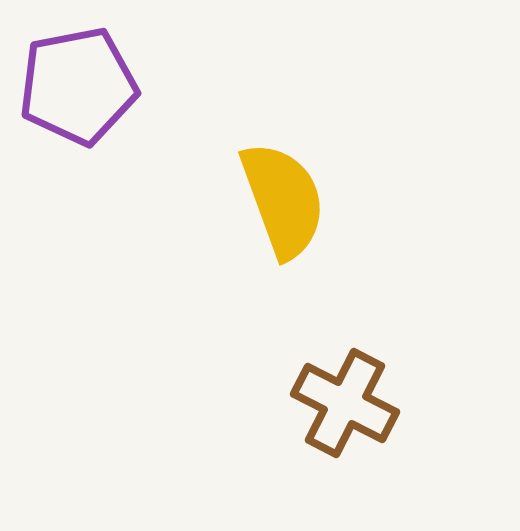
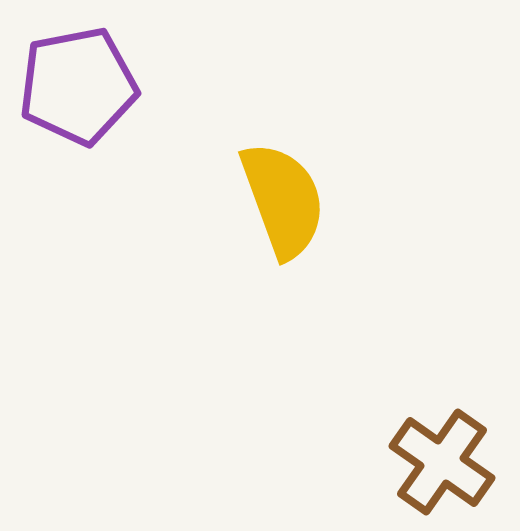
brown cross: moved 97 px right, 59 px down; rotated 8 degrees clockwise
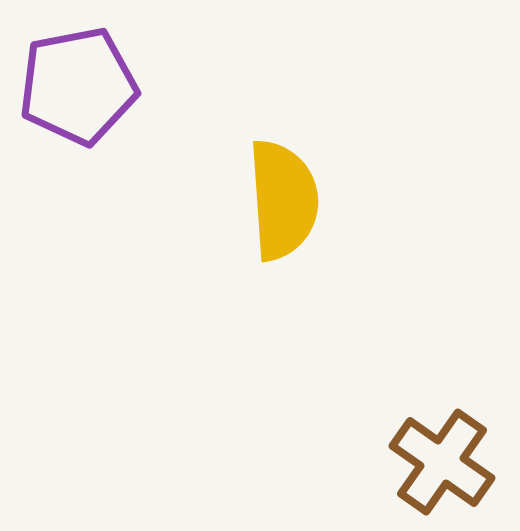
yellow semicircle: rotated 16 degrees clockwise
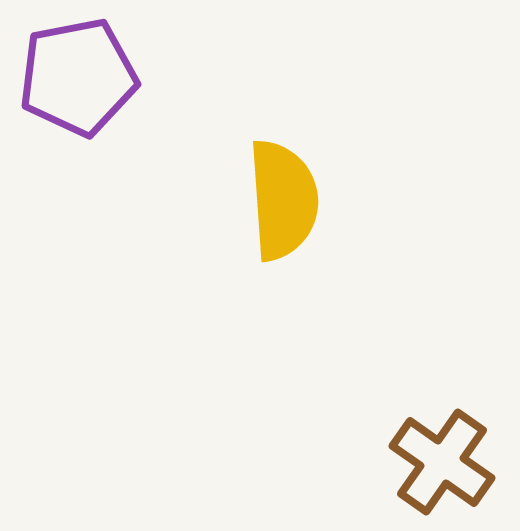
purple pentagon: moved 9 px up
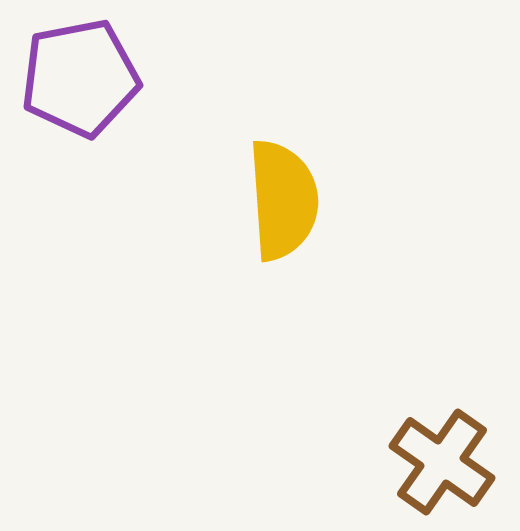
purple pentagon: moved 2 px right, 1 px down
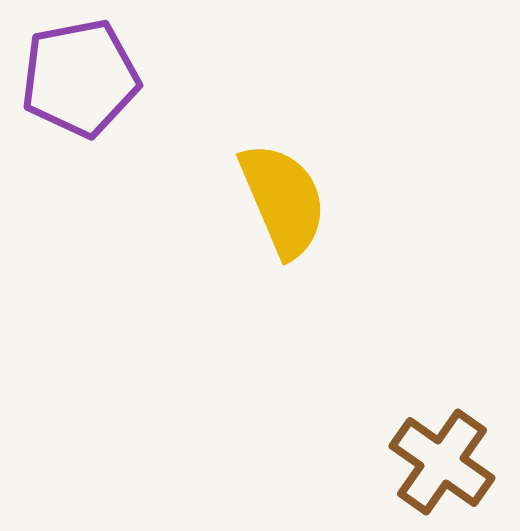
yellow semicircle: rotated 19 degrees counterclockwise
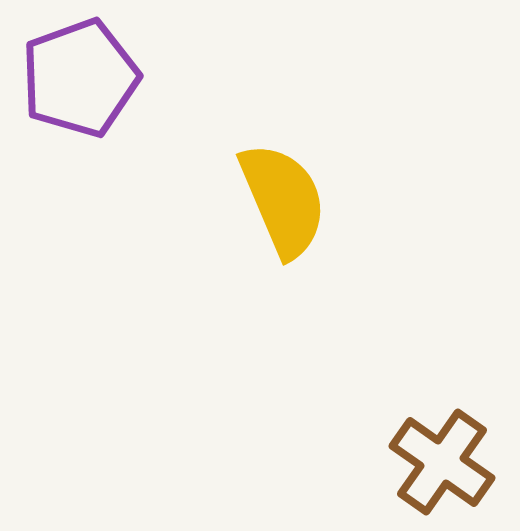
purple pentagon: rotated 9 degrees counterclockwise
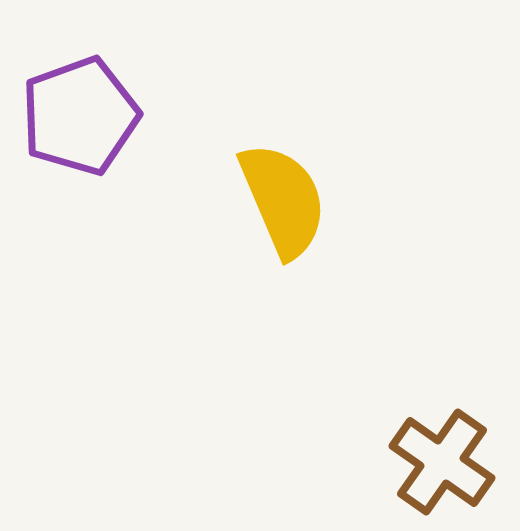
purple pentagon: moved 38 px down
